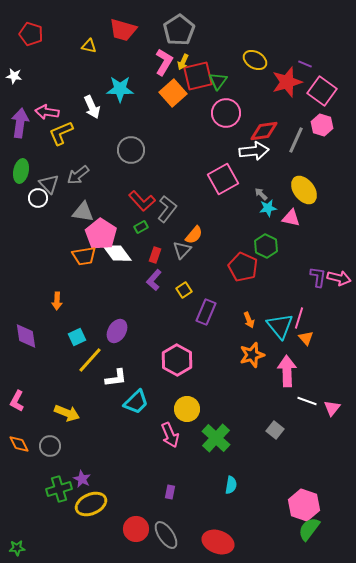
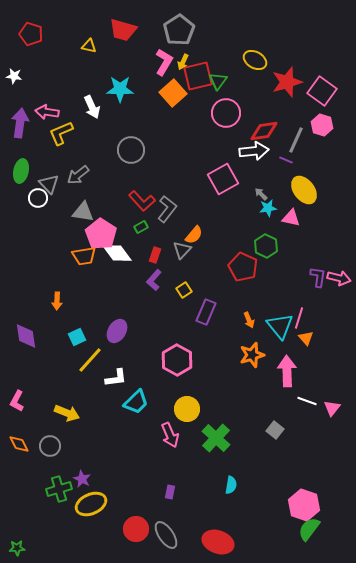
purple line at (305, 64): moved 19 px left, 96 px down
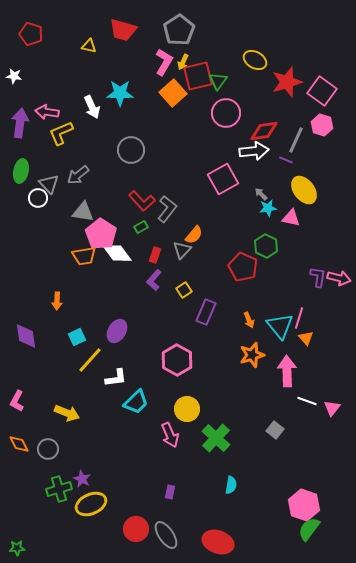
cyan star at (120, 89): moved 4 px down
gray circle at (50, 446): moved 2 px left, 3 px down
